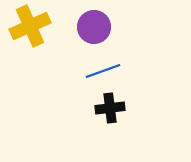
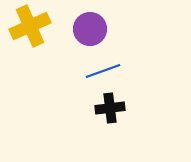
purple circle: moved 4 px left, 2 px down
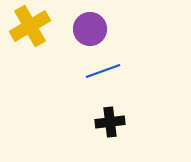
yellow cross: rotated 6 degrees counterclockwise
black cross: moved 14 px down
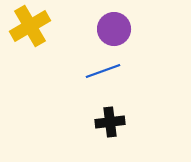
purple circle: moved 24 px right
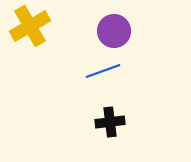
purple circle: moved 2 px down
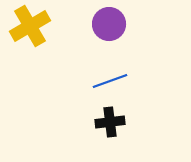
purple circle: moved 5 px left, 7 px up
blue line: moved 7 px right, 10 px down
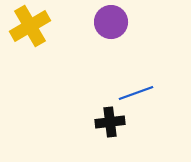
purple circle: moved 2 px right, 2 px up
blue line: moved 26 px right, 12 px down
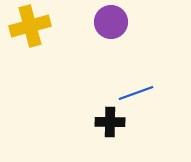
yellow cross: rotated 15 degrees clockwise
black cross: rotated 8 degrees clockwise
